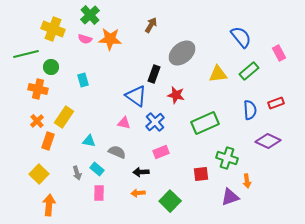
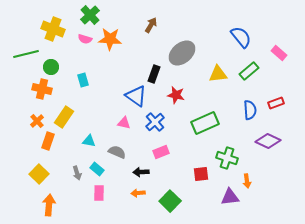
pink rectangle at (279, 53): rotated 21 degrees counterclockwise
orange cross at (38, 89): moved 4 px right
purple triangle at (230, 197): rotated 12 degrees clockwise
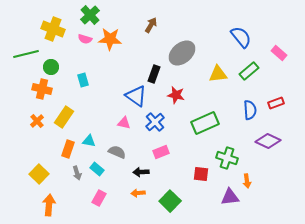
orange rectangle at (48, 141): moved 20 px right, 8 px down
red square at (201, 174): rotated 14 degrees clockwise
pink rectangle at (99, 193): moved 5 px down; rotated 28 degrees clockwise
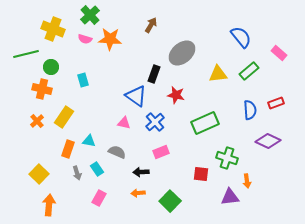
cyan rectangle at (97, 169): rotated 16 degrees clockwise
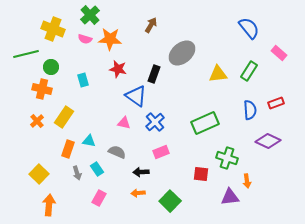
blue semicircle at (241, 37): moved 8 px right, 9 px up
green rectangle at (249, 71): rotated 18 degrees counterclockwise
red star at (176, 95): moved 58 px left, 26 px up
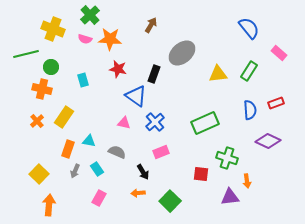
black arrow at (141, 172): moved 2 px right; rotated 119 degrees counterclockwise
gray arrow at (77, 173): moved 2 px left, 2 px up; rotated 40 degrees clockwise
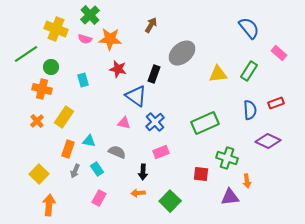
yellow cross at (53, 29): moved 3 px right
green line at (26, 54): rotated 20 degrees counterclockwise
black arrow at (143, 172): rotated 35 degrees clockwise
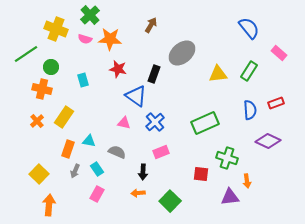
pink rectangle at (99, 198): moved 2 px left, 4 px up
